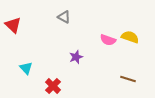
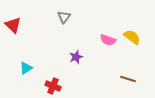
gray triangle: rotated 40 degrees clockwise
yellow semicircle: moved 2 px right; rotated 18 degrees clockwise
cyan triangle: rotated 40 degrees clockwise
red cross: rotated 21 degrees counterclockwise
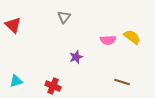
pink semicircle: rotated 21 degrees counterclockwise
cyan triangle: moved 10 px left, 13 px down; rotated 16 degrees clockwise
brown line: moved 6 px left, 3 px down
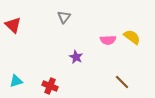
purple star: rotated 24 degrees counterclockwise
brown line: rotated 28 degrees clockwise
red cross: moved 3 px left
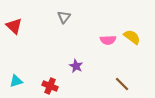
red triangle: moved 1 px right, 1 px down
purple star: moved 9 px down
brown line: moved 2 px down
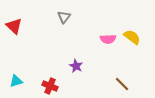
pink semicircle: moved 1 px up
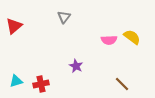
red triangle: rotated 36 degrees clockwise
pink semicircle: moved 1 px right, 1 px down
red cross: moved 9 px left, 2 px up; rotated 35 degrees counterclockwise
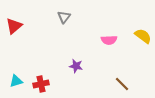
yellow semicircle: moved 11 px right, 1 px up
purple star: rotated 16 degrees counterclockwise
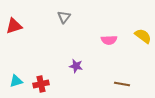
red triangle: rotated 24 degrees clockwise
brown line: rotated 35 degrees counterclockwise
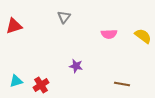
pink semicircle: moved 6 px up
red cross: moved 1 px down; rotated 21 degrees counterclockwise
